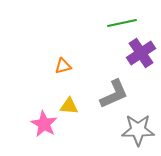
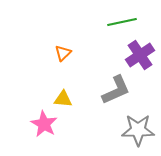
green line: moved 1 px up
purple cross: moved 1 px left, 2 px down
orange triangle: moved 13 px up; rotated 30 degrees counterclockwise
gray L-shape: moved 2 px right, 4 px up
yellow triangle: moved 6 px left, 7 px up
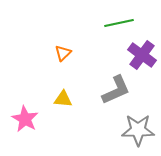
green line: moved 3 px left, 1 px down
purple cross: moved 2 px right; rotated 20 degrees counterclockwise
pink star: moved 19 px left, 5 px up
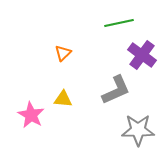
pink star: moved 6 px right, 4 px up
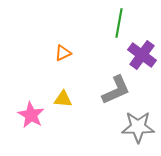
green line: rotated 68 degrees counterclockwise
orange triangle: rotated 18 degrees clockwise
gray star: moved 3 px up
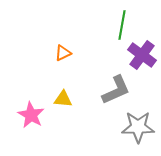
green line: moved 3 px right, 2 px down
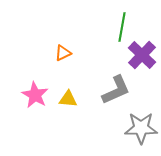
green line: moved 2 px down
purple cross: rotated 8 degrees clockwise
yellow triangle: moved 5 px right
pink star: moved 4 px right, 20 px up
gray star: moved 3 px right, 1 px down
